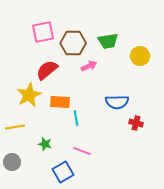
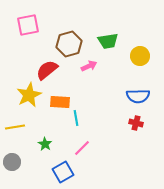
pink square: moved 15 px left, 7 px up
brown hexagon: moved 4 px left, 1 px down; rotated 15 degrees counterclockwise
blue semicircle: moved 21 px right, 6 px up
green star: rotated 16 degrees clockwise
pink line: moved 3 px up; rotated 66 degrees counterclockwise
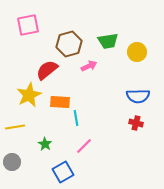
yellow circle: moved 3 px left, 4 px up
pink line: moved 2 px right, 2 px up
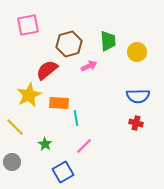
green trapezoid: rotated 85 degrees counterclockwise
orange rectangle: moved 1 px left, 1 px down
yellow line: rotated 54 degrees clockwise
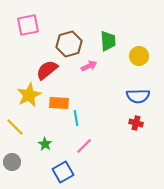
yellow circle: moved 2 px right, 4 px down
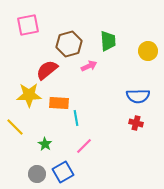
yellow circle: moved 9 px right, 5 px up
yellow star: rotated 25 degrees clockwise
gray circle: moved 25 px right, 12 px down
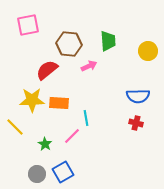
brown hexagon: rotated 20 degrees clockwise
yellow star: moved 3 px right, 5 px down
cyan line: moved 10 px right
pink line: moved 12 px left, 10 px up
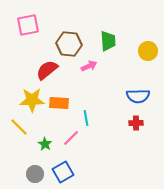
red cross: rotated 16 degrees counterclockwise
yellow line: moved 4 px right
pink line: moved 1 px left, 2 px down
gray circle: moved 2 px left
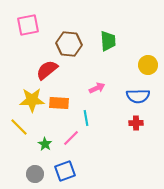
yellow circle: moved 14 px down
pink arrow: moved 8 px right, 22 px down
blue square: moved 2 px right, 1 px up; rotated 10 degrees clockwise
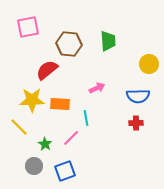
pink square: moved 2 px down
yellow circle: moved 1 px right, 1 px up
orange rectangle: moved 1 px right, 1 px down
gray circle: moved 1 px left, 8 px up
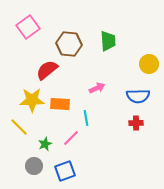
pink square: rotated 25 degrees counterclockwise
green star: rotated 16 degrees clockwise
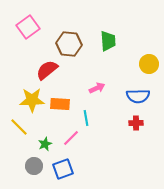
blue square: moved 2 px left, 2 px up
